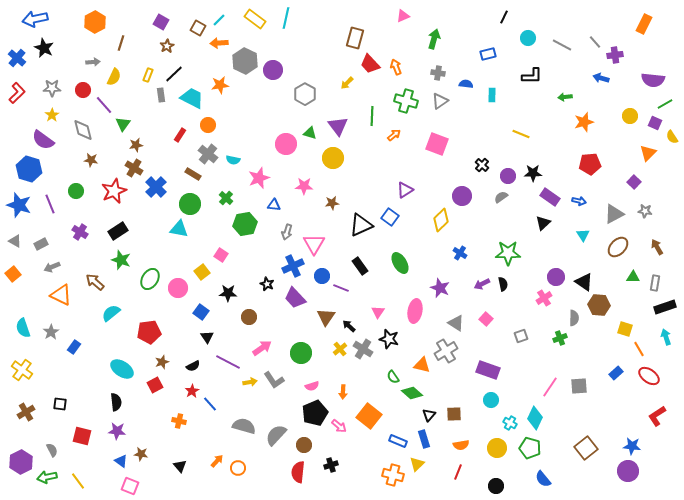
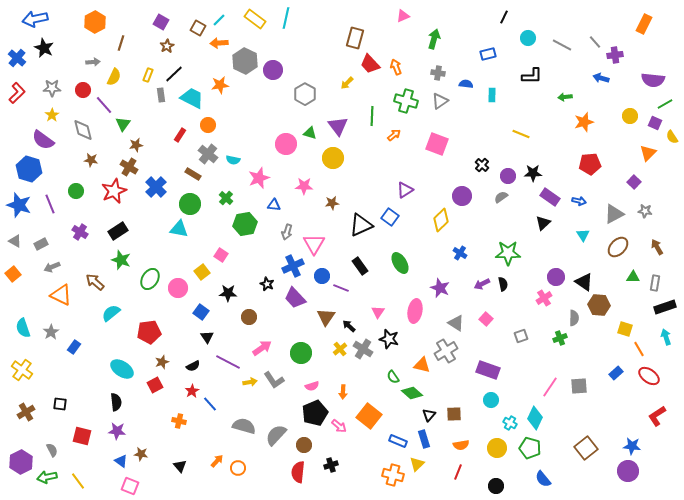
brown cross at (134, 168): moved 5 px left, 1 px up
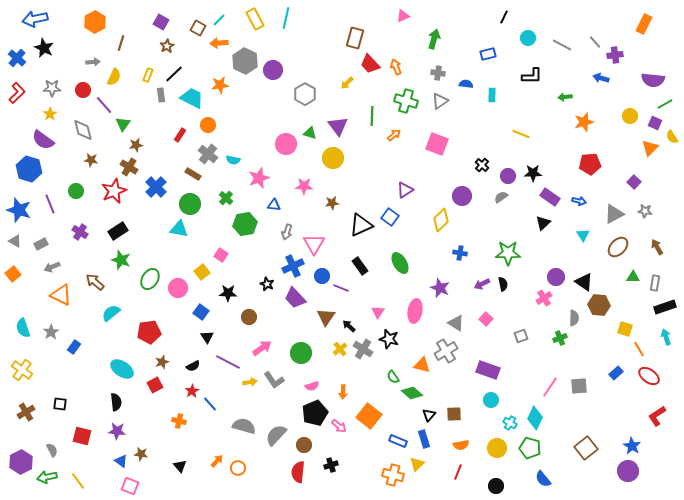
yellow rectangle at (255, 19): rotated 25 degrees clockwise
yellow star at (52, 115): moved 2 px left, 1 px up
orange triangle at (648, 153): moved 2 px right, 5 px up
blue star at (19, 205): moved 5 px down
blue cross at (460, 253): rotated 24 degrees counterclockwise
blue star at (632, 446): rotated 24 degrees clockwise
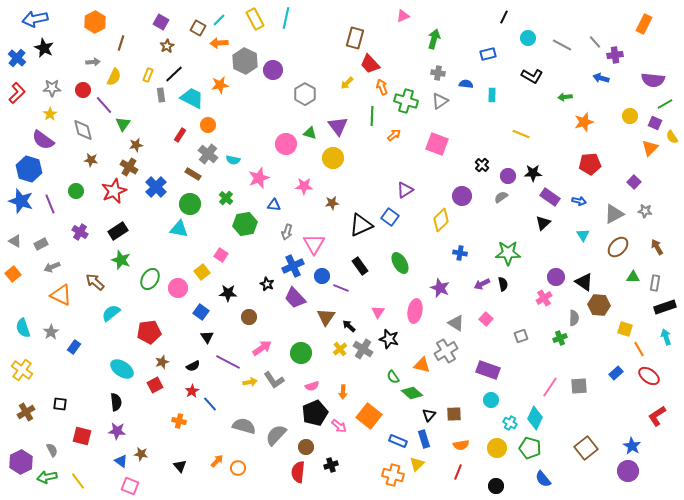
orange arrow at (396, 67): moved 14 px left, 20 px down
black L-shape at (532, 76): rotated 30 degrees clockwise
blue star at (19, 210): moved 2 px right, 9 px up
brown circle at (304, 445): moved 2 px right, 2 px down
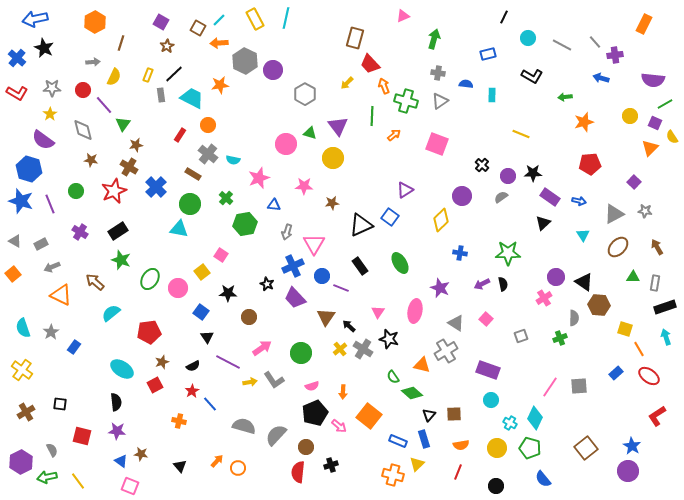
orange arrow at (382, 87): moved 2 px right, 1 px up
red L-shape at (17, 93): rotated 75 degrees clockwise
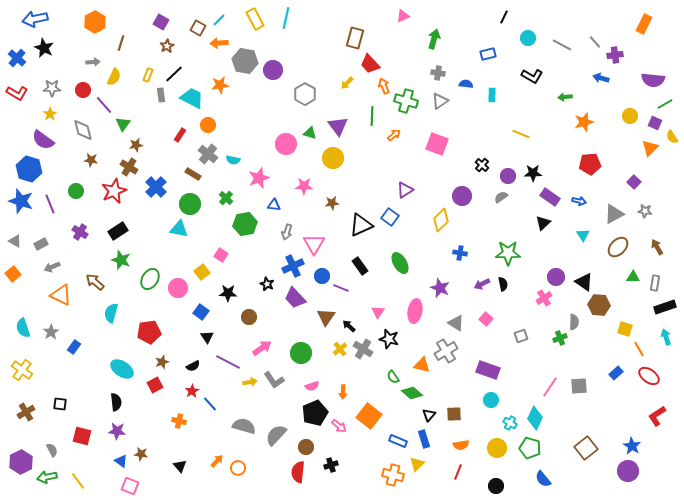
gray hexagon at (245, 61): rotated 15 degrees counterclockwise
cyan semicircle at (111, 313): rotated 36 degrees counterclockwise
gray semicircle at (574, 318): moved 4 px down
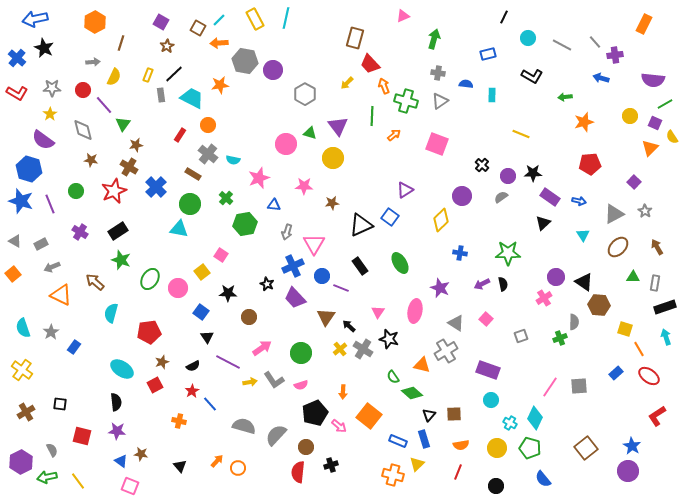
gray star at (645, 211): rotated 24 degrees clockwise
pink semicircle at (312, 386): moved 11 px left, 1 px up
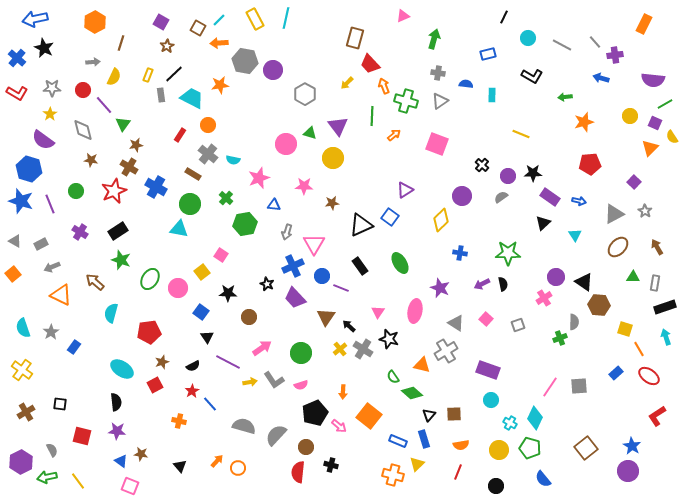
blue cross at (156, 187): rotated 15 degrees counterclockwise
cyan triangle at (583, 235): moved 8 px left
gray square at (521, 336): moved 3 px left, 11 px up
yellow circle at (497, 448): moved 2 px right, 2 px down
black cross at (331, 465): rotated 32 degrees clockwise
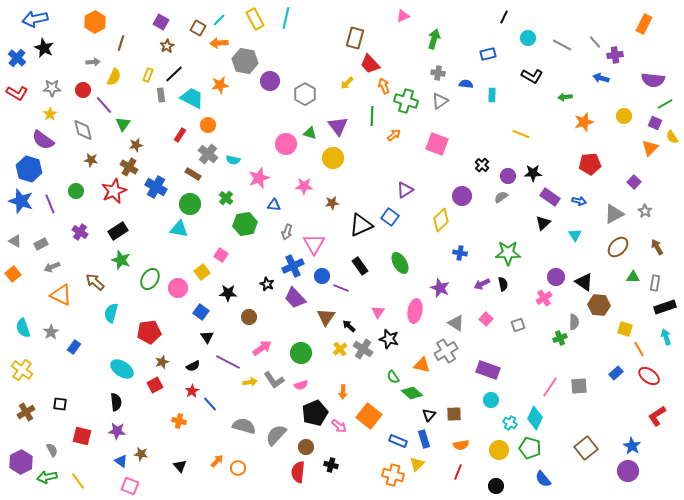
purple circle at (273, 70): moved 3 px left, 11 px down
yellow circle at (630, 116): moved 6 px left
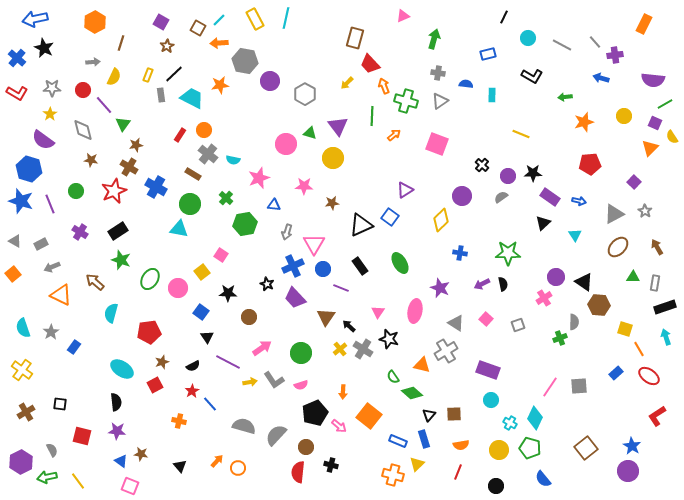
orange circle at (208, 125): moved 4 px left, 5 px down
blue circle at (322, 276): moved 1 px right, 7 px up
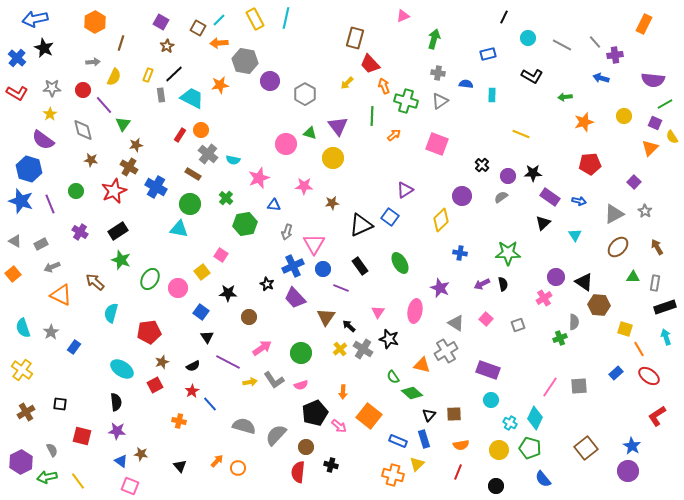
orange circle at (204, 130): moved 3 px left
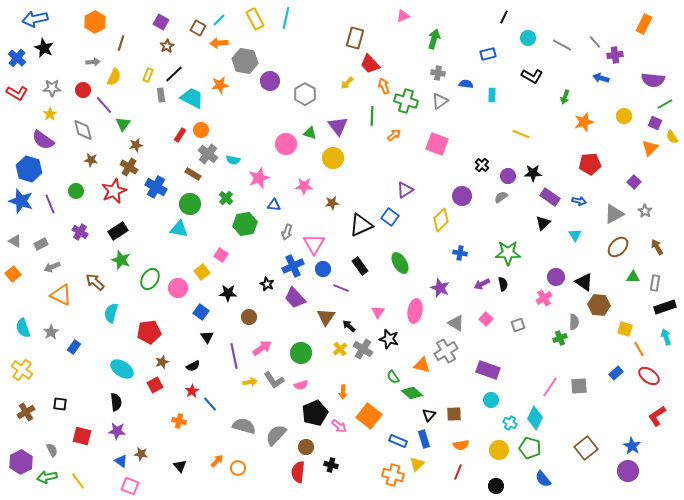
green arrow at (565, 97): rotated 64 degrees counterclockwise
purple line at (228, 362): moved 6 px right, 6 px up; rotated 50 degrees clockwise
